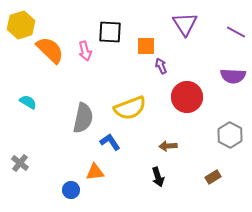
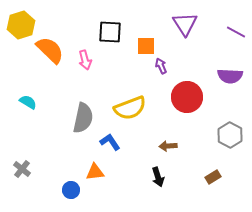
pink arrow: moved 9 px down
purple semicircle: moved 3 px left
gray cross: moved 2 px right, 6 px down
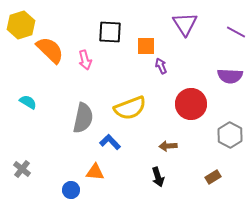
red circle: moved 4 px right, 7 px down
blue L-shape: rotated 10 degrees counterclockwise
orange triangle: rotated 12 degrees clockwise
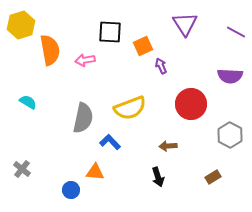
orange square: moved 3 px left; rotated 24 degrees counterclockwise
orange semicircle: rotated 36 degrees clockwise
pink arrow: rotated 96 degrees clockwise
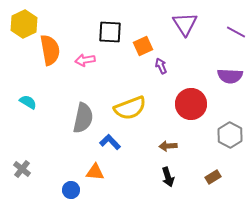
yellow hexagon: moved 3 px right, 1 px up; rotated 8 degrees counterclockwise
black arrow: moved 10 px right
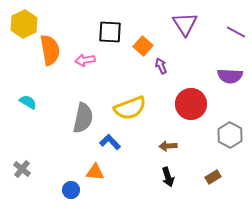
orange square: rotated 24 degrees counterclockwise
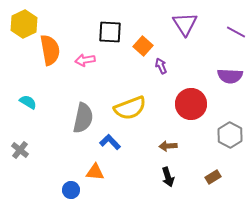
gray cross: moved 2 px left, 19 px up
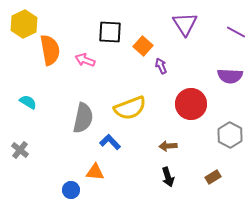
pink arrow: rotated 30 degrees clockwise
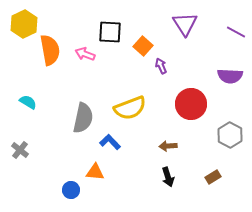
pink arrow: moved 6 px up
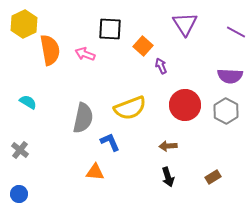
black square: moved 3 px up
red circle: moved 6 px left, 1 px down
gray hexagon: moved 4 px left, 24 px up
blue L-shape: rotated 20 degrees clockwise
blue circle: moved 52 px left, 4 px down
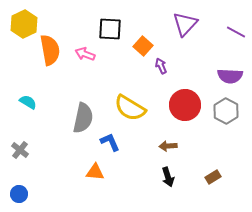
purple triangle: rotated 16 degrees clockwise
yellow semicircle: rotated 52 degrees clockwise
